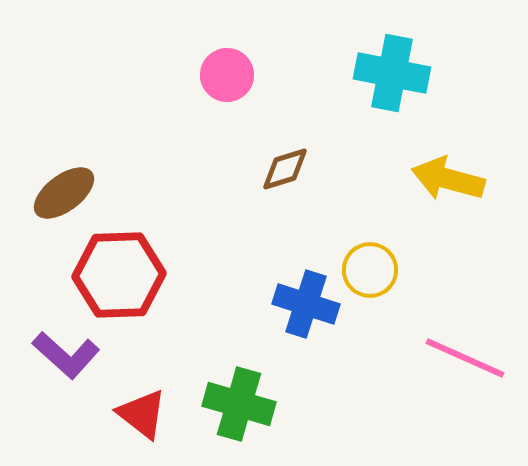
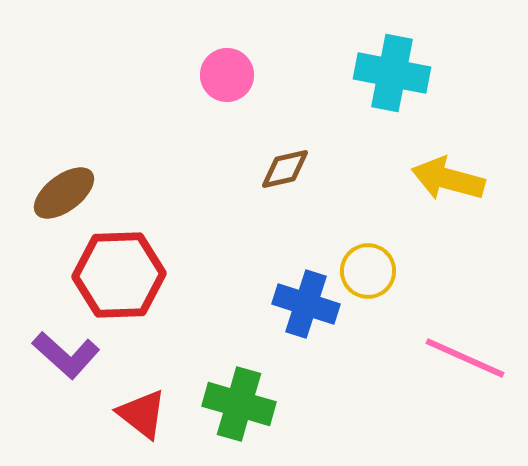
brown diamond: rotated 4 degrees clockwise
yellow circle: moved 2 px left, 1 px down
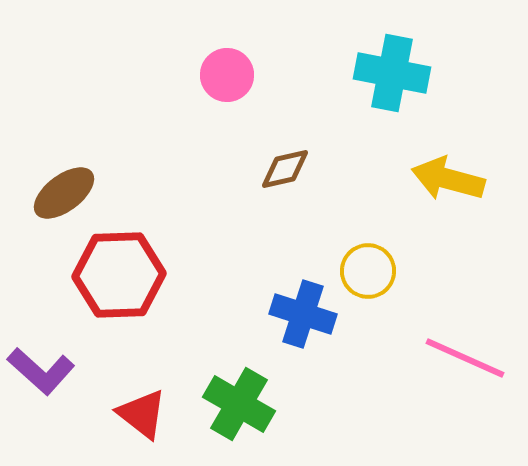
blue cross: moved 3 px left, 10 px down
purple L-shape: moved 25 px left, 16 px down
green cross: rotated 14 degrees clockwise
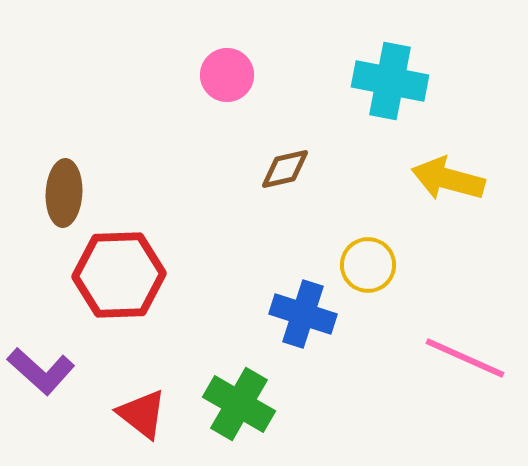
cyan cross: moved 2 px left, 8 px down
brown ellipse: rotated 50 degrees counterclockwise
yellow circle: moved 6 px up
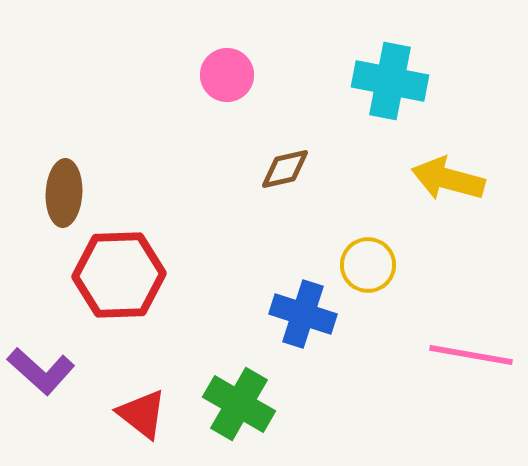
pink line: moved 6 px right, 3 px up; rotated 14 degrees counterclockwise
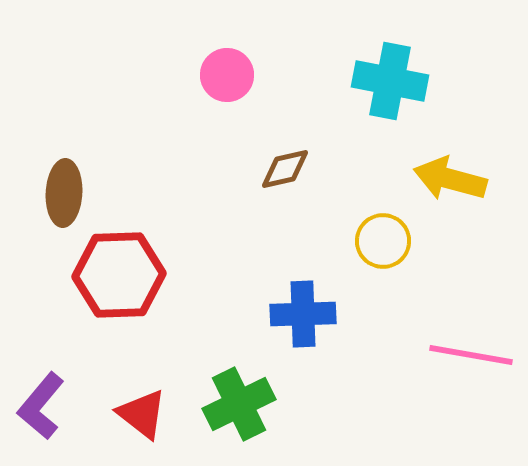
yellow arrow: moved 2 px right
yellow circle: moved 15 px right, 24 px up
blue cross: rotated 20 degrees counterclockwise
purple L-shape: moved 35 px down; rotated 88 degrees clockwise
green cross: rotated 34 degrees clockwise
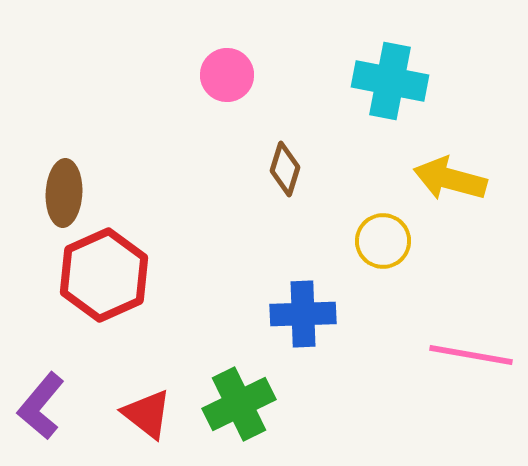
brown diamond: rotated 60 degrees counterclockwise
red hexagon: moved 15 px left; rotated 22 degrees counterclockwise
red triangle: moved 5 px right
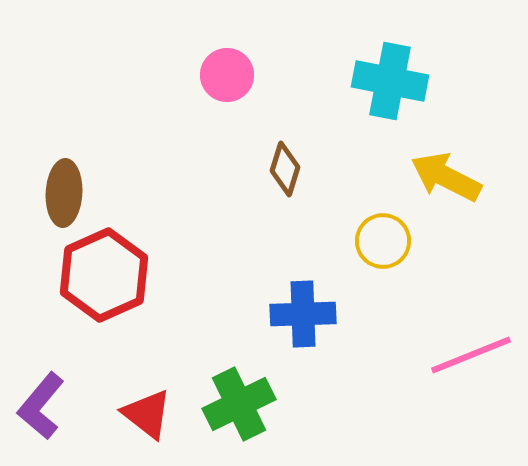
yellow arrow: moved 4 px left, 2 px up; rotated 12 degrees clockwise
pink line: rotated 32 degrees counterclockwise
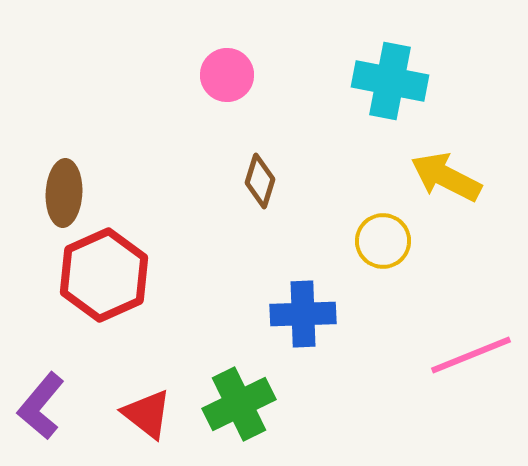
brown diamond: moved 25 px left, 12 px down
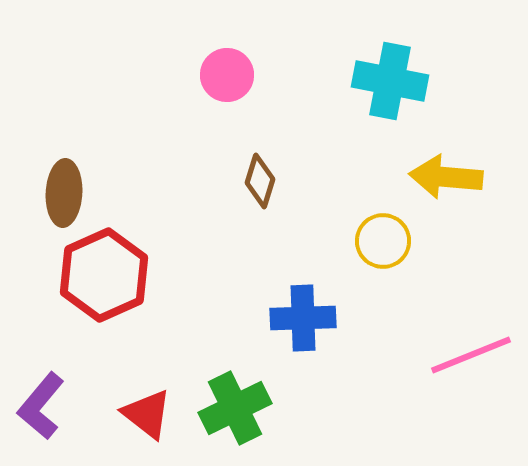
yellow arrow: rotated 22 degrees counterclockwise
blue cross: moved 4 px down
green cross: moved 4 px left, 4 px down
